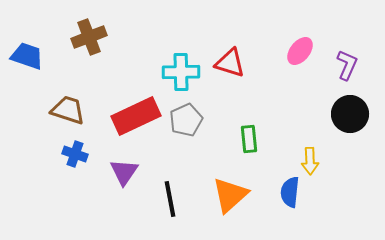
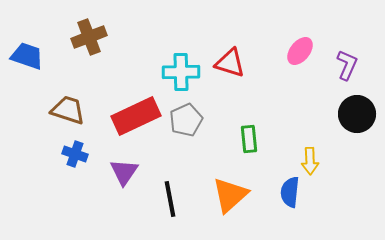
black circle: moved 7 px right
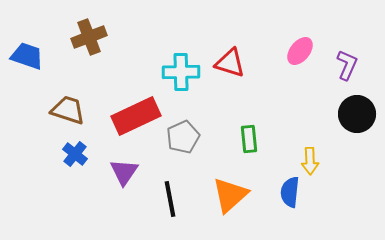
gray pentagon: moved 3 px left, 17 px down
blue cross: rotated 20 degrees clockwise
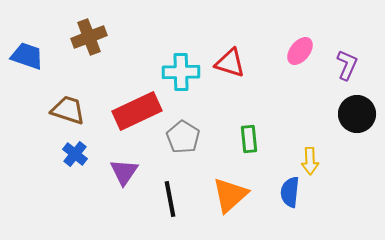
red rectangle: moved 1 px right, 5 px up
gray pentagon: rotated 16 degrees counterclockwise
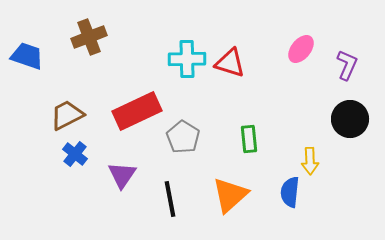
pink ellipse: moved 1 px right, 2 px up
cyan cross: moved 6 px right, 13 px up
brown trapezoid: moved 1 px left, 5 px down; rotated 45 degrees counterclockwise
black circle: moved 7 px left, 5 px down
purple triangle: moved 2 px left, 3 px down
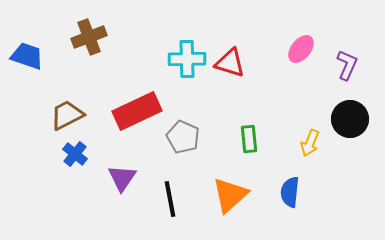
gray pentagon: rotated 8 degrees counterclockwise
yellow arrow: moved 18 px up; rotated 24 degrees clockwise
purple triangle: moved 3 px down
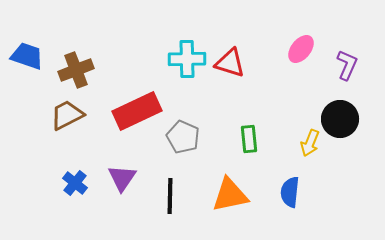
brown cross: moved 13 px left, 33 px down
black circle: moved 10 px left
blue cross: moved 29 px down
orange triangle: rotated 30 degrees clockwise
black line: moved 3 px up; rotated 12 degrees clockwise
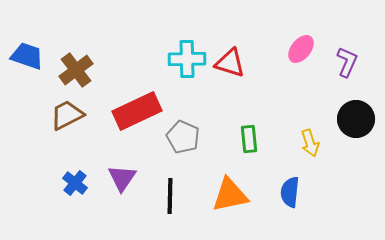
purple L-shape: moved 3 px up
brown cross: rotated 16 degrees counterclockwise
black circle: moved 16 px right
yellow arrow: rotated 40 degrees counterclockwise
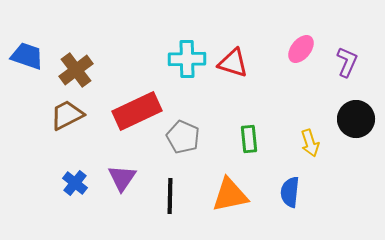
red triangle: moved 3 px right
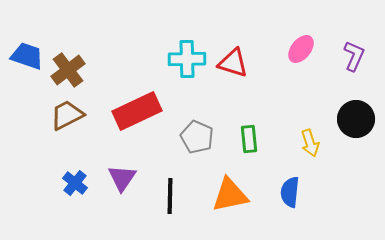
purple L-shape: moved 7 px right, 6 px up
brown cross: moved 8 px left
gray pentagon: moved 14 px right
